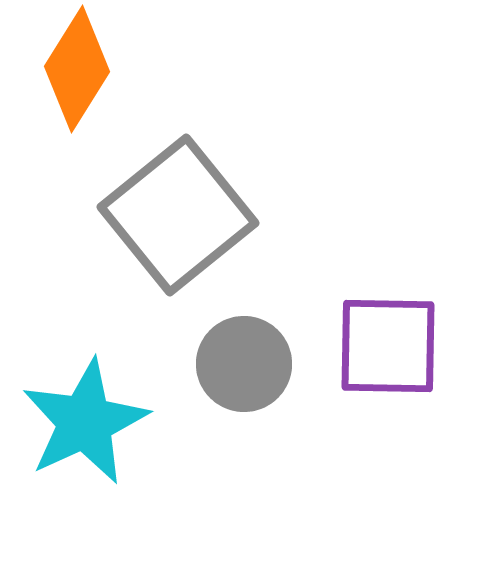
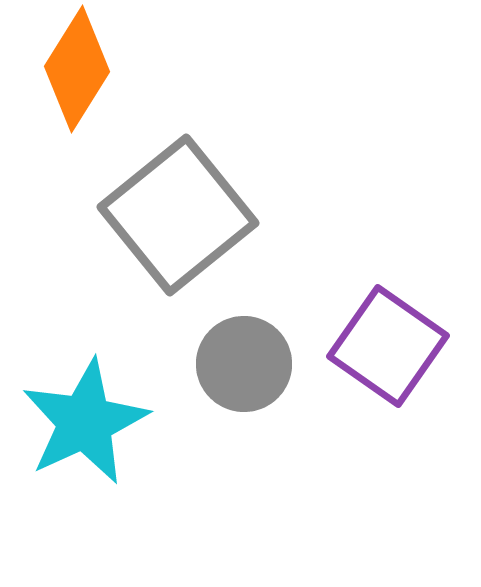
purple square: rotated 34 degrees clockwise
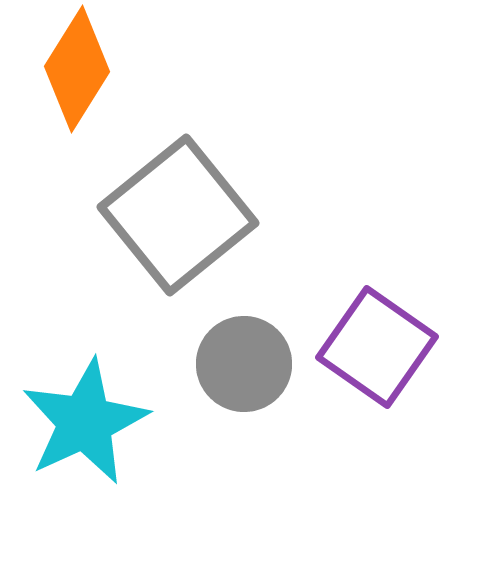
purple square: moved 11 px left, 1 px down
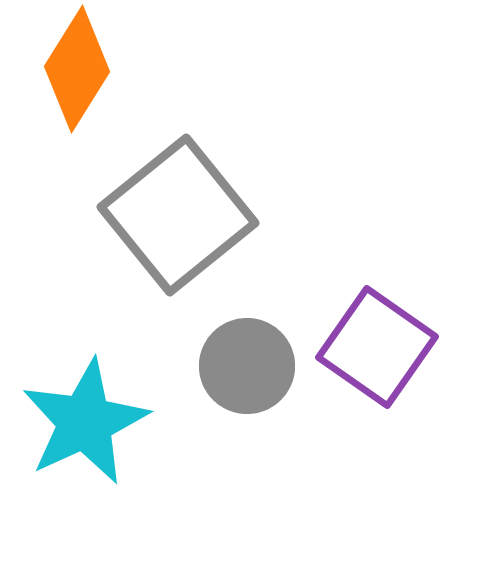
gray circle: moved 3 px right, 2 px down
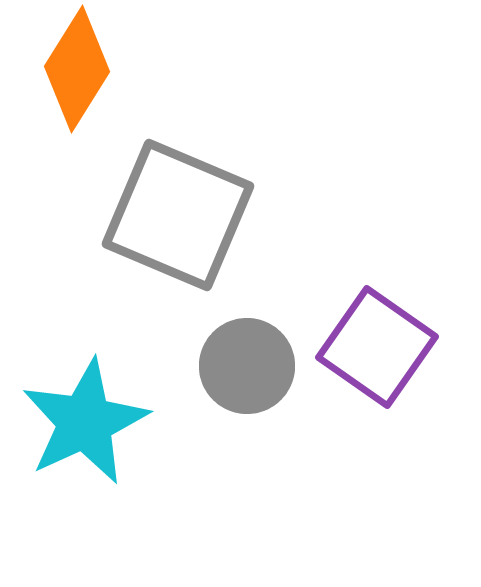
gray square: rotated 28 degrees counterclockwise
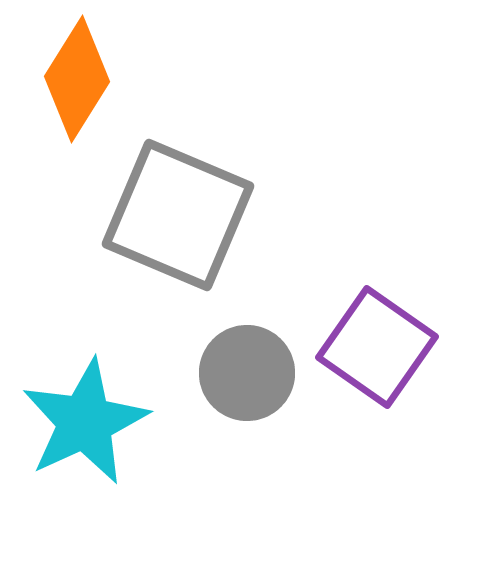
orange diamond: moved 10 px down
gray circle: moved 7 px down
